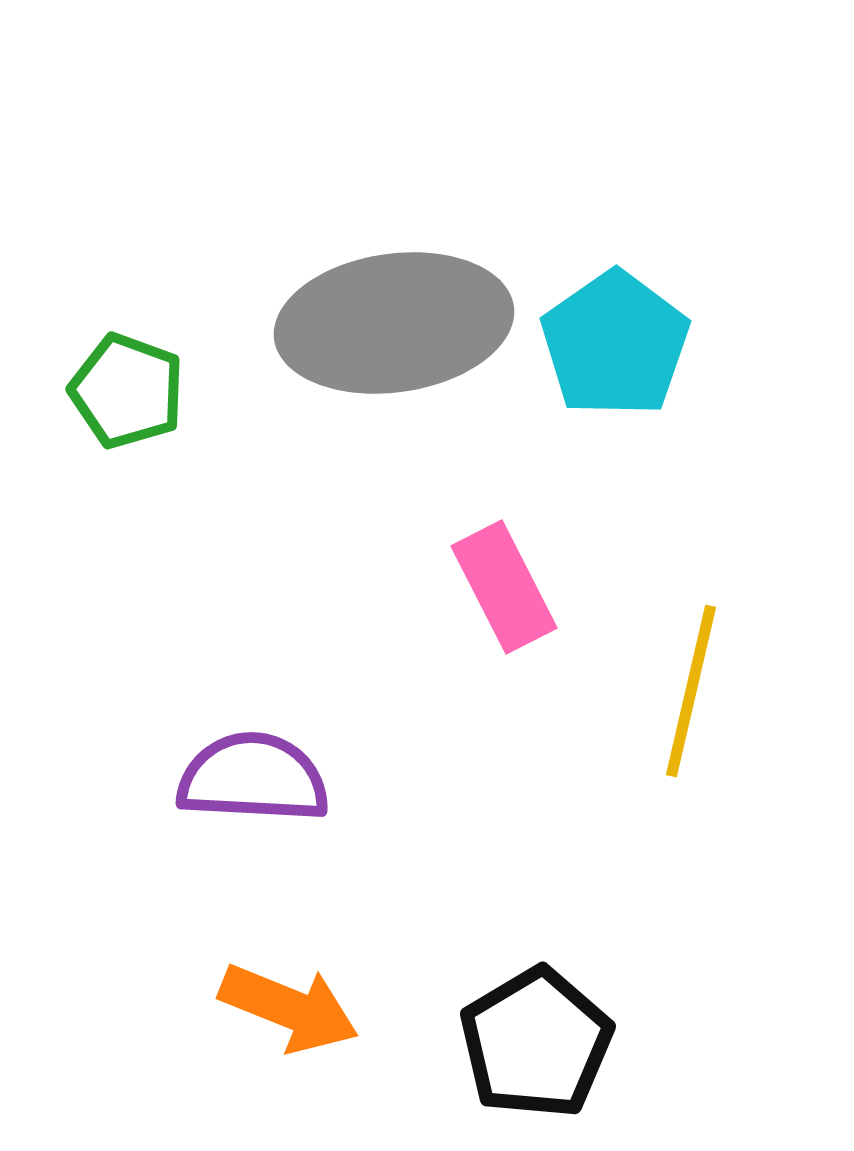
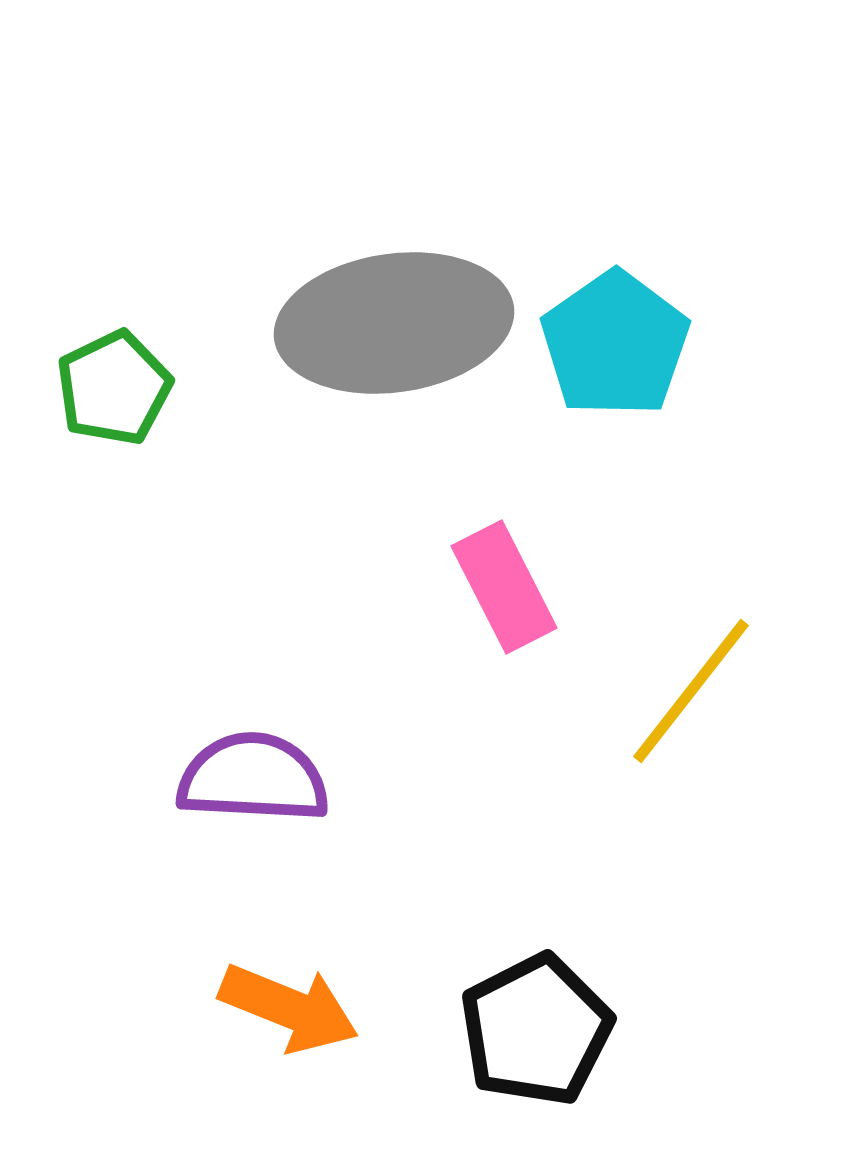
green pentagon: moved 13 px left, 3 px up; rotated 26 degrees clockwise
yellow line: rotated 25 degrees clockwise
black pentagon: moved 13 px up; rotated 4 degrees clockwise
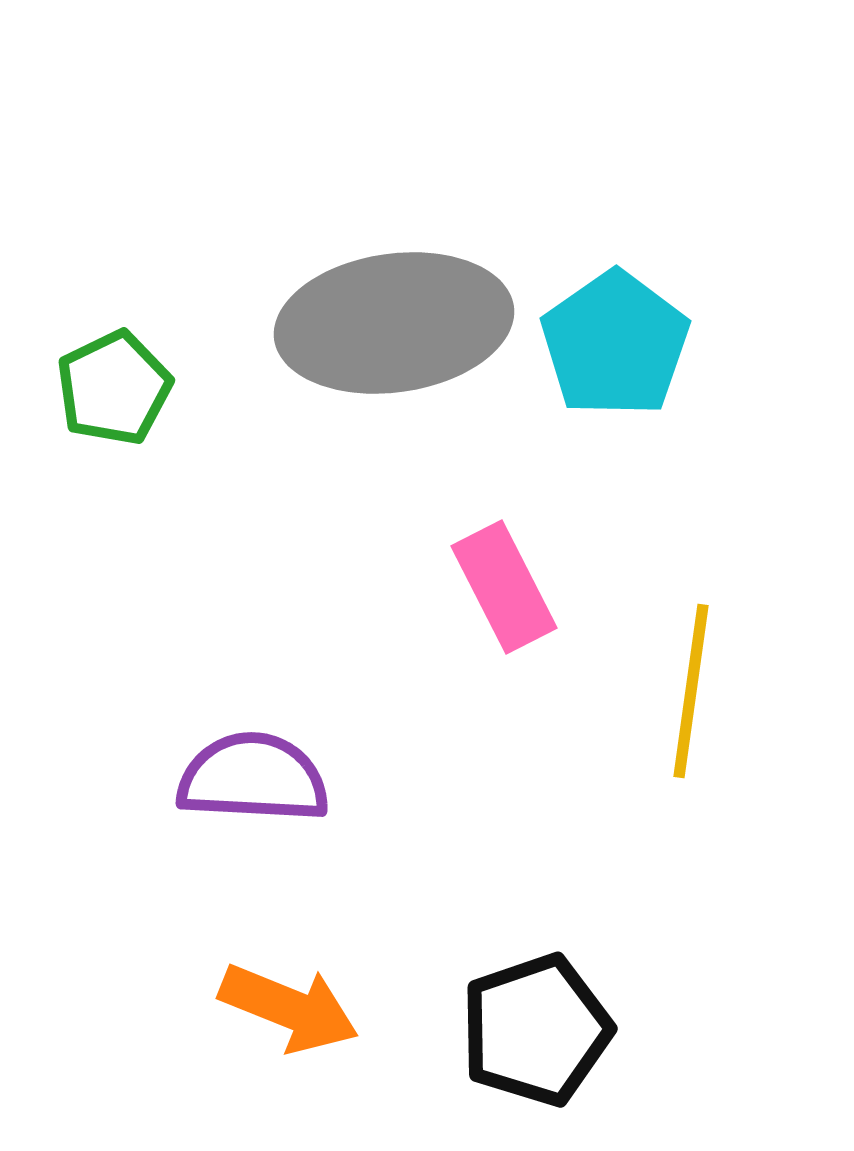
yellow line: rotated 30 degrees counterclockwise
black pentagon: rotated 8 degrees clockwise
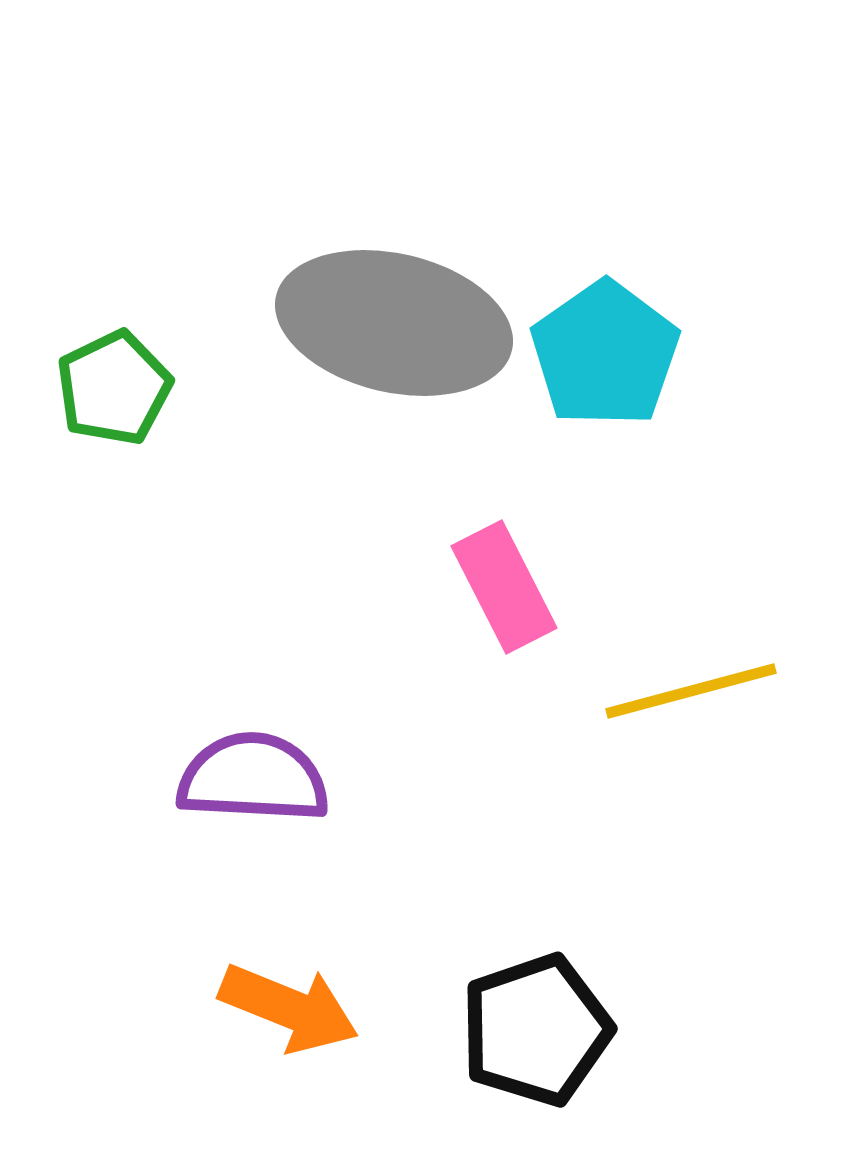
gray ellipse: rotated 21 degrees clockwise
cyan pentagon: moved 10 px left, 10 px down
yellow line: rotated 67 degrees clockwise
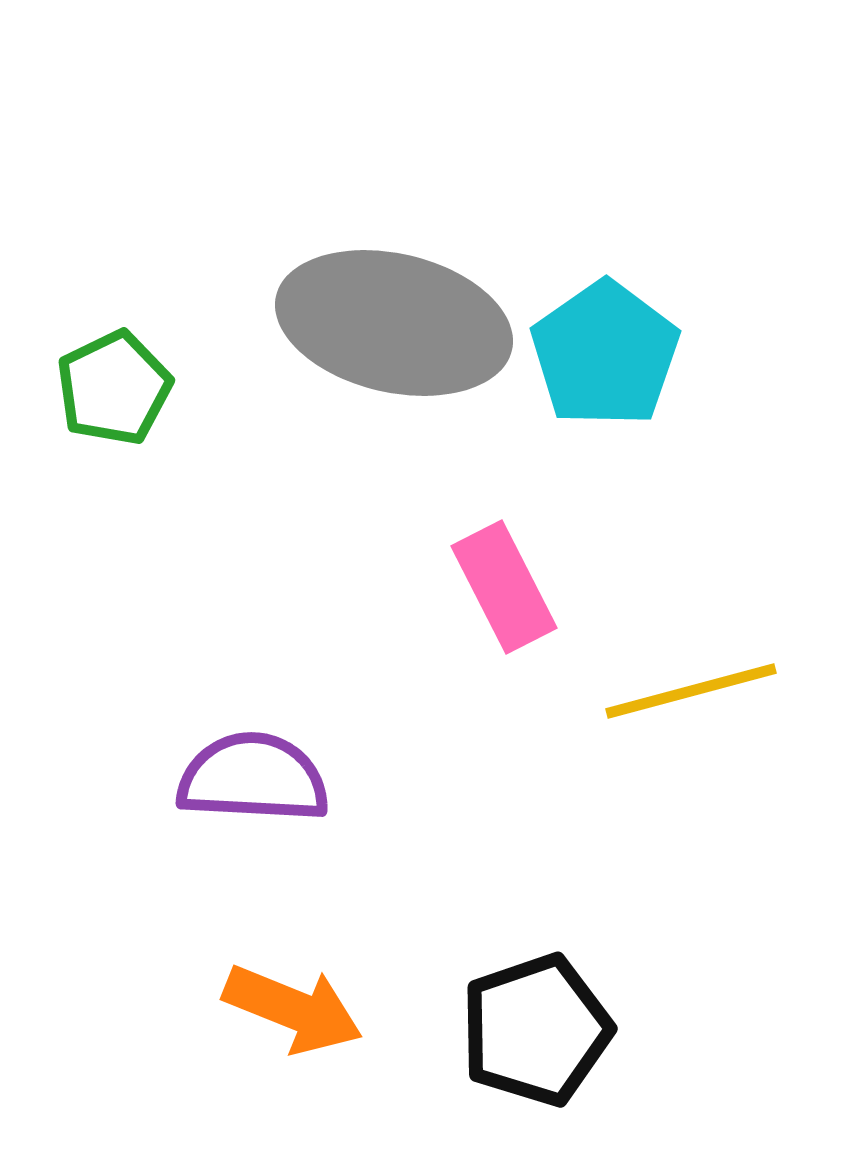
orange arrow: moved 4 px right, 1 px down
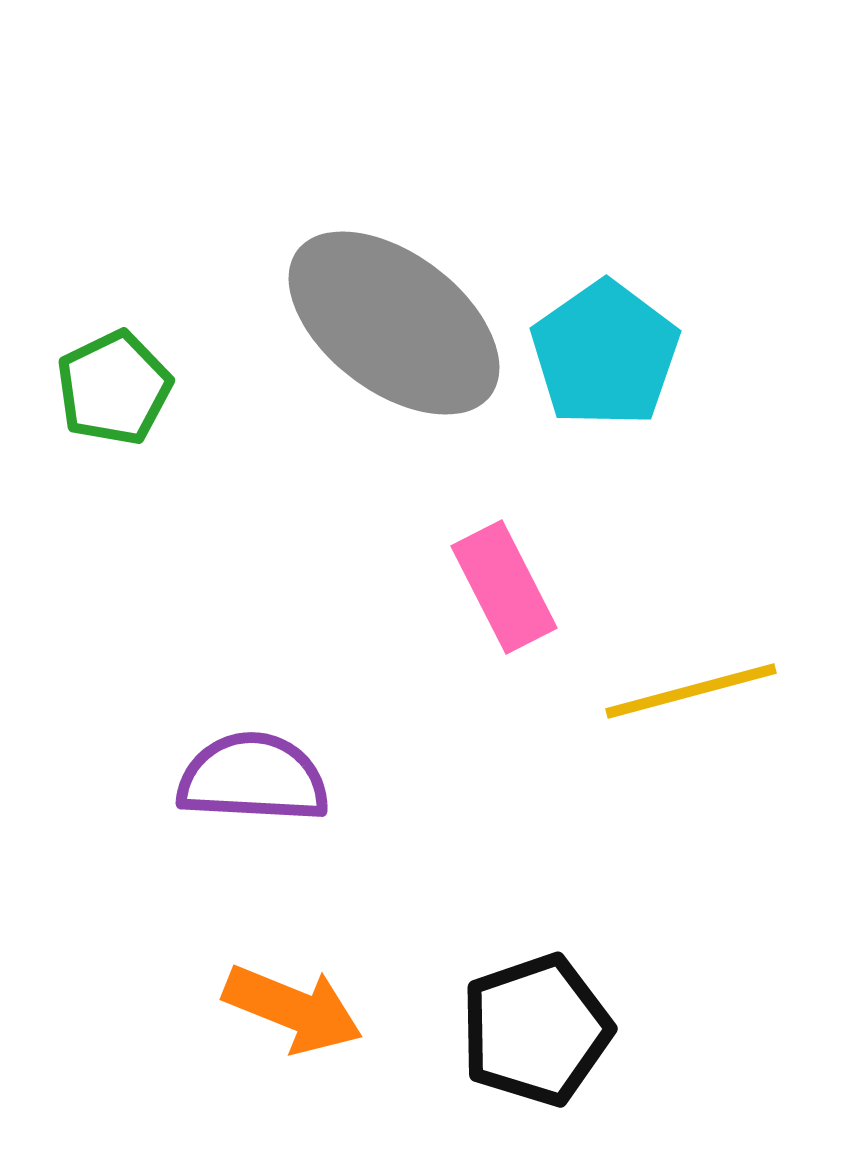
gray ellipse: rotated 24 degrees clockwise
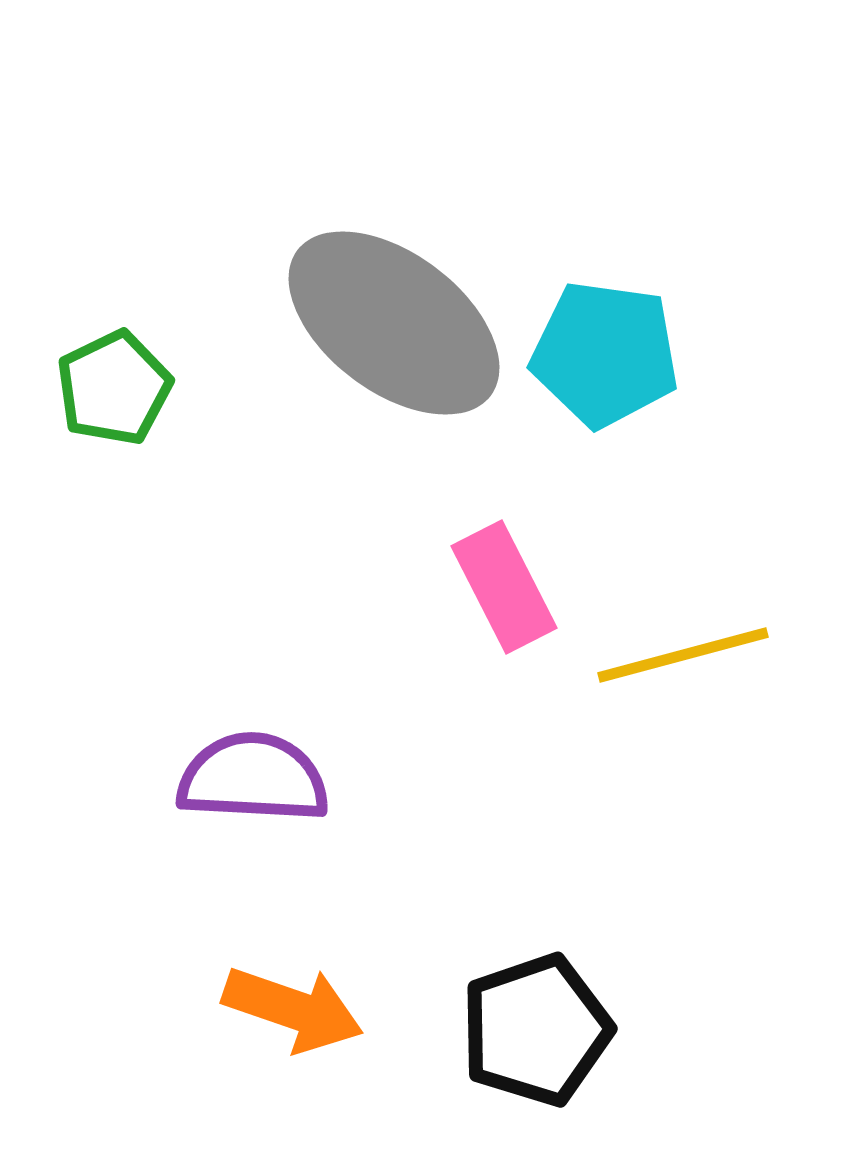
cyan pentagon: rotated 29 degrees counterclockwise
yellow line: moved 8 px left, 36 px up
orange arrow: rotated 3 degrees counterclockwise
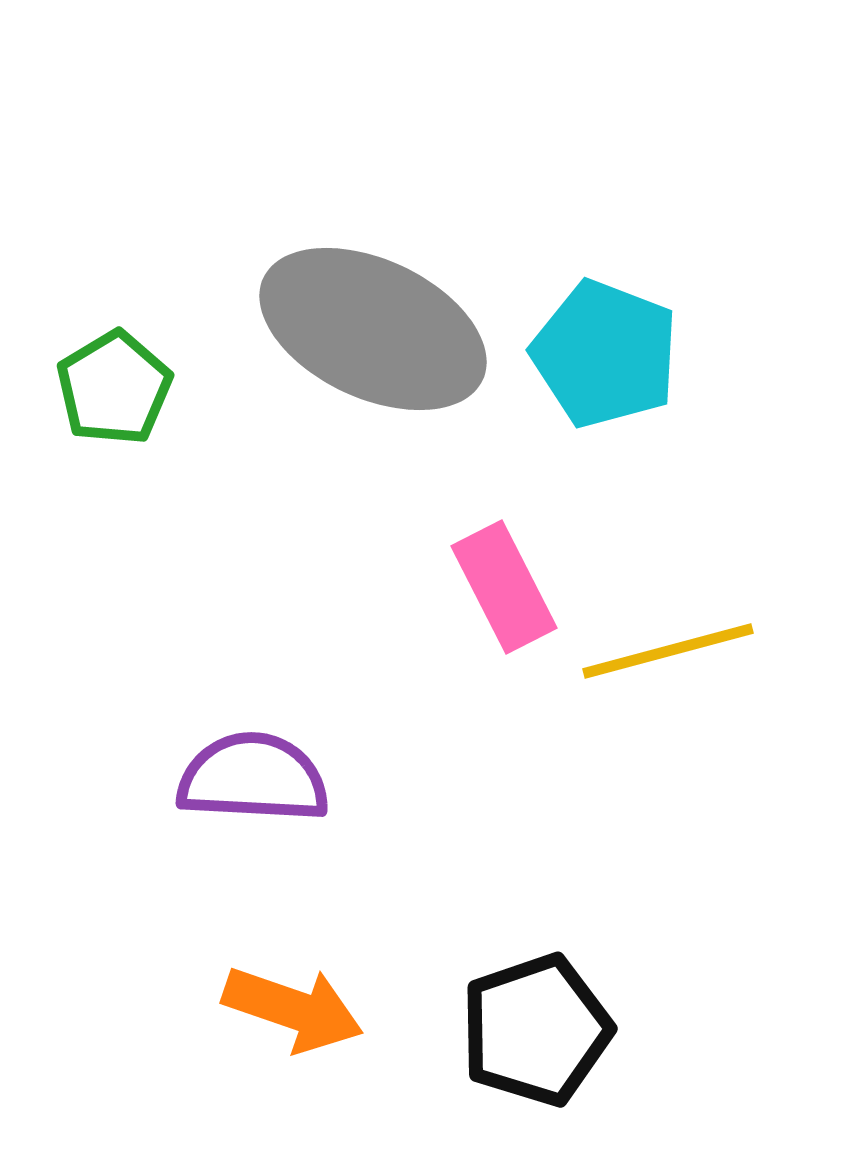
gray ellipse: moved 21 px left, 6 px down; rotated 12 degrees counterclockwise
cyan pentagon: rotated 13 degrees clockwise
green pentagon: rotated 5 degrees counterclockwise
yellow line: moved 15 px left, 4 px up
